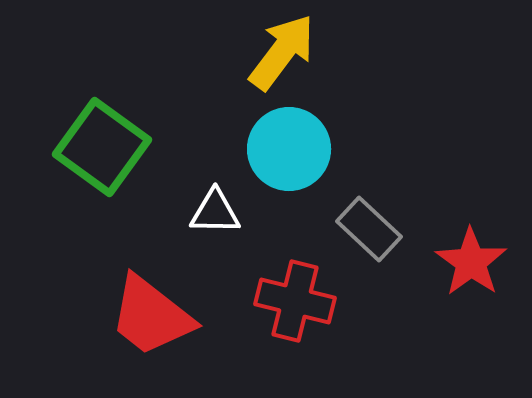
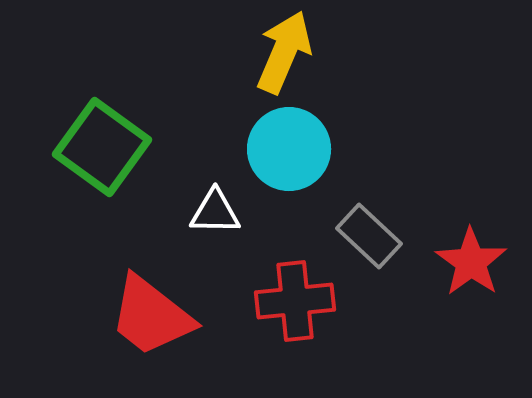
yellow arrow: moved 2 px right; rotated 14 degrees counterclockwise
gray rectangle: moved 7 px down
red cross: rotated 20 degrees counterclockwise
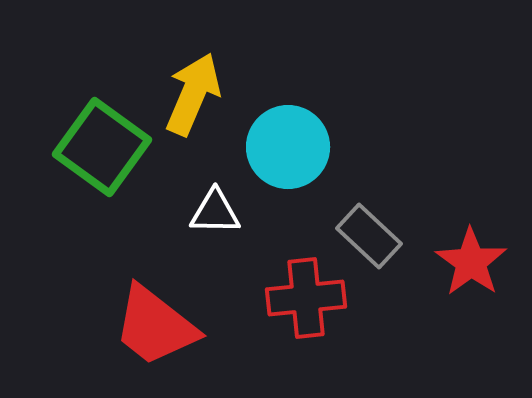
yellow arrow: moved 91 px left, 42 px down
cyan circle: moved 1 px left, 2 px up
red cross: moved 11 px right, 3 px up
red trapezoid: moved 4 px right, 10 px down
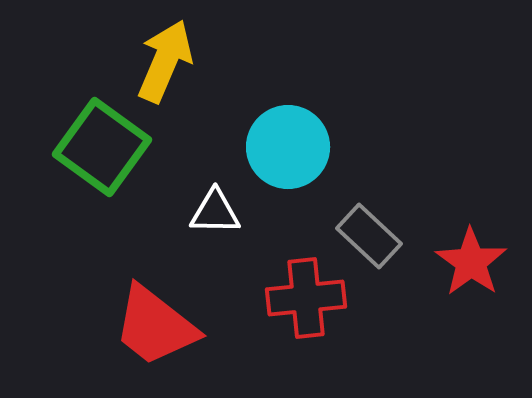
yellow arrow: moved 28 px left, 33 px up
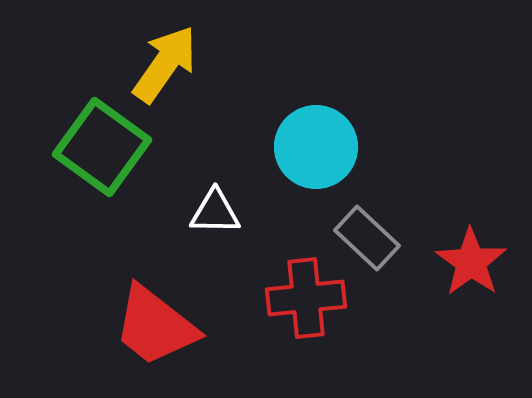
yellow arrow: moved 3 px down; rotated 12 degrees clockwise
cyan circle: moved 28 px right
gray rectangle: moved 2 px left, 2 px down
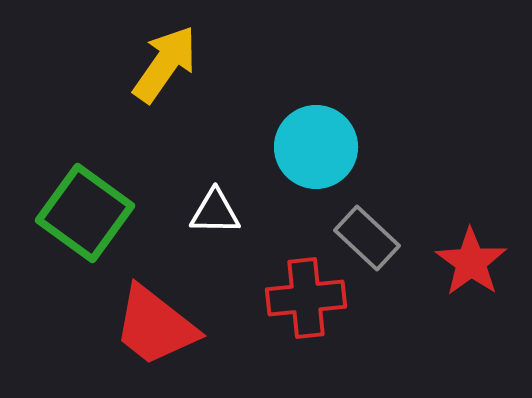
green square: moved 17 px left, 66 px down
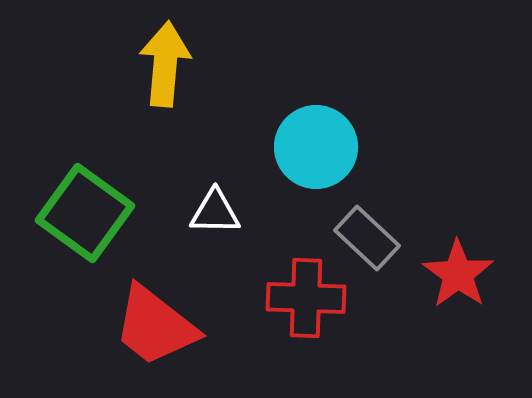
yellow arrow: rotated 30 degrees counterclockwise
red star: moved 13 px left, 12 px down
red cross: rotated 8 degrees clockwise
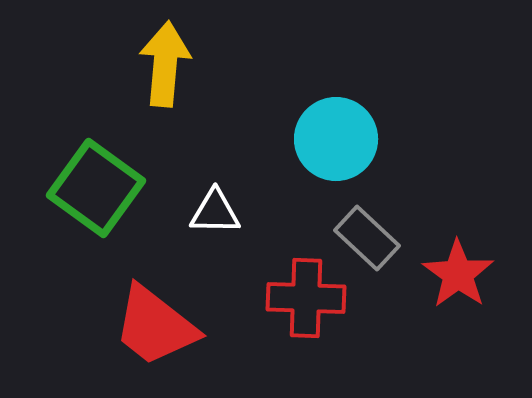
cyan circle: moved 20 px right, 8 px up
green square: moved 11 px right, 25 px up
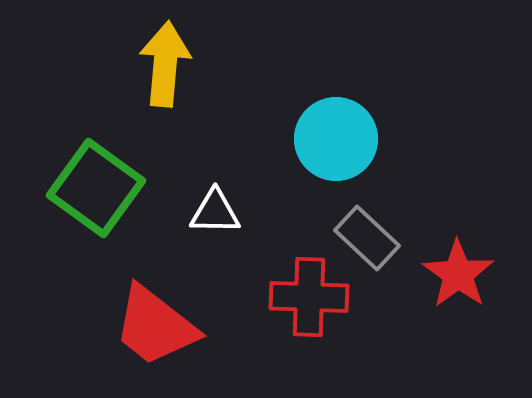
red cross: moved 3 px right, 1 px up
